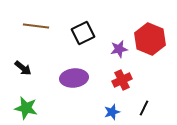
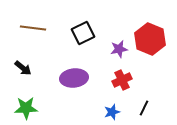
brown line: moved 3 px left, 2 px down
green star: rotated 15 degrees counterclockwise
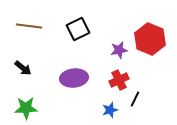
brown line: moved 4 px left, 2 px up
black square: moved 5 px left, 4 px up
purple star: moved 1 px down
red cross: moved 3 px left
black line: moved 9 px left, 9 px up
blue star: moved 2 px left, 2 px up
